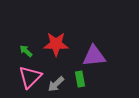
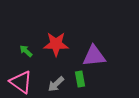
pink triangle: moved 9 px left, 5 px down; rotated 40 degrees counterclockwise
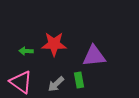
red star: moved 2 px left
green arrow: rotated 40 degrees counterclockwise
green rectangle: moved 1 px left, 1 px down
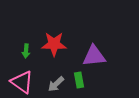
green arrow: rotated 88 degrees counterclockwise
pink triangle: moved 1 px right
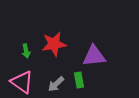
red star: rotated 10 degrees counterclockwise
green arrow: rotated 16 degrees counterclockwise
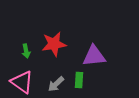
green rectangle: rotated 14 degrees clockwise
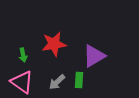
green arrow: moved 3 px left, 4 px down
purple triangle: rotated 25 degrees counterclockwise
gray arrow: moved 1 px right, 2 px up
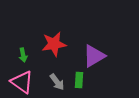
gray arrow: rotated 84 degrees counterclockwise
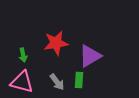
red star: moved 2 px right, 1 px up
purple triangle: moved 4 px left
pink triangle: rotated 20 degrees counterclockwise
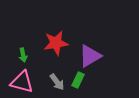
green rectangle: moved 1 px left; rotated 21 degrees clockwise
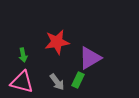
red star: moved 1 px right, 1 px up
purple triangle: moved 2 px down
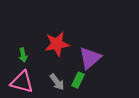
red star: moved 2 px down
purple triangle: rotated 10 degrees counterclockwise
